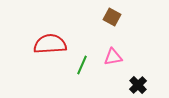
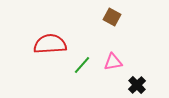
pink triangle: moved 5 px down
green line: rotated 18 degrees clockwise
black cross: moved 1 px left
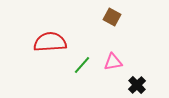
red semicircle: moved 2 px up
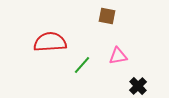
brown square: moved 5 px left, 1 px up; rotated 18 degrees counterclockwise
pink triangle: moved 5 px right, 6 px up
black cross: moved 1 px right, 1 px down
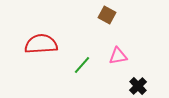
brown square: moved 1 px up; rotated 18 degrees clockwise
red semicircle: moved 9 px left, 2 px down
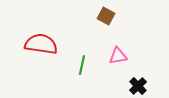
brown square: moved 1 px left, 1 px down
red semicircle: rotated 12 degrees clockwise
green line: rotated 30 degrees counterclockwise
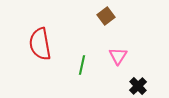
brown square: rotated 24 degrees clockwise
red semicircle: moved 1 px left; rotated 108 degrees counterclockwise
pink triangle: rotated 48 degrees counterclockwise
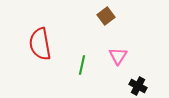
black cross: rotated 18 degrees counterclockwise
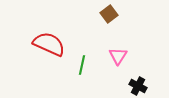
brown square: moved 3 px right, 2 px up
red semicircle: moved 9 px right; rotated 124 degrees clockwise
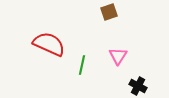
brown square: moved 2 px up; rotated 18 degrees clockwise
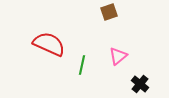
pink triangle: rotated 18 degrees clockwise
black cross: moved 2 px right, 2 px up; rotated 12 degrees clockwise
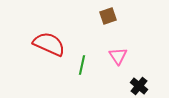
brown square: moved 1 px left, 4 px down
pink triangle: rotated 24 degrees counterclockwise
black cross: moved 1 px left, 2 px down
